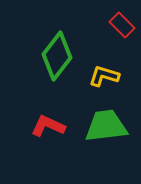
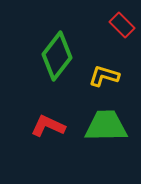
green trapezoid: rotated 6 degrees clockwise
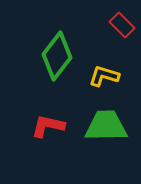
red L-shape: rotated 12 degrees counterclockwise
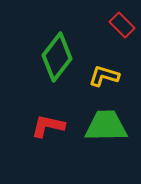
green diamond: moved 1 px down
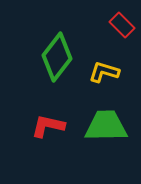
yellow L-shape: moved 4 px up
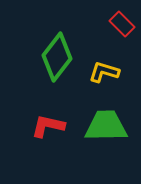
red rectangle: moved 1 px up
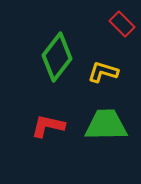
yellow L-shape: moved 1 px left
green trapezoid: moved 1 px up
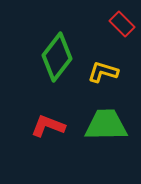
red L-shape: rotated 8 degrees clockwise
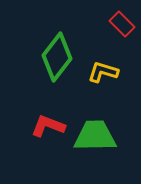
green trapezoid: moved 11 px left, 11 px down
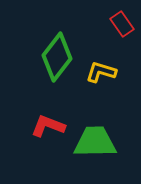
red rectangle: rotated 10 degrees clockwise
yellow L-shape: moved 2 px left
green trapezoid: moved 6 px down
